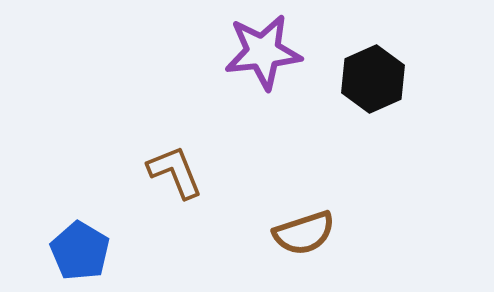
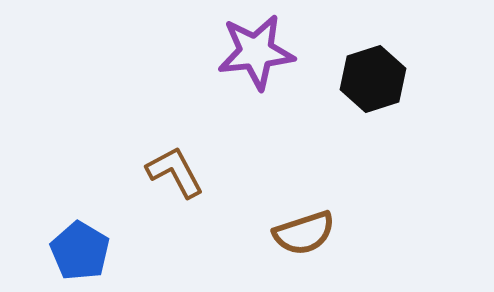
purple star: moved 7 px left
black hexagon: rotated 6 degrees clockwise
brown L-shape: rotated 6 degrees counterclockwise
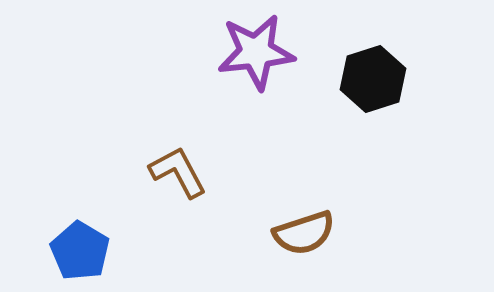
brown L-shape: moved 3 px right
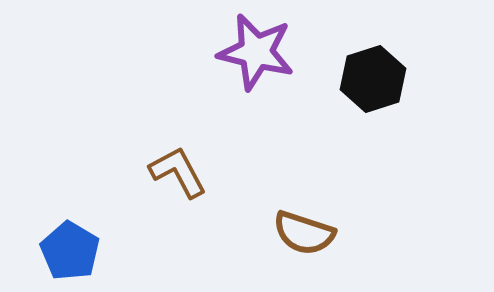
purple star: rotated 20 degrees clockwise
brown semicircle: rotated 36 degrees clockwise
blue pentagon: moved 10 px left
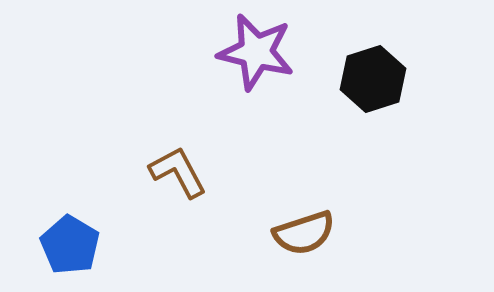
brown semicircle: rotated 36 degrees counterclockwise
blue pentagon: moved 6 px up
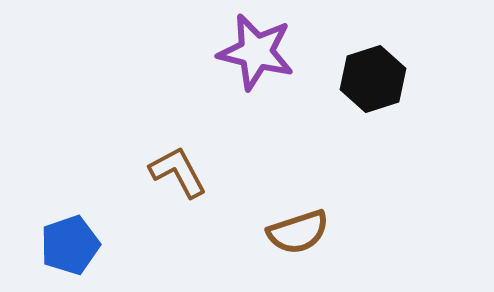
brown semicircle: moved 6 px left, 1 px up
blue pentagon: rotated 22 degrees clockwise
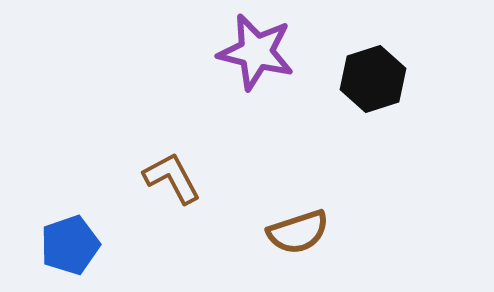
brown L-shape: moved 6 px left, 6 px down
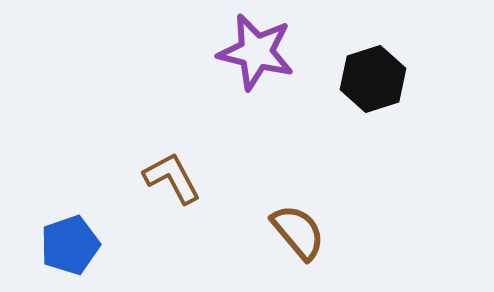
brown semicircle: rotated 112 degrees counterclockwise
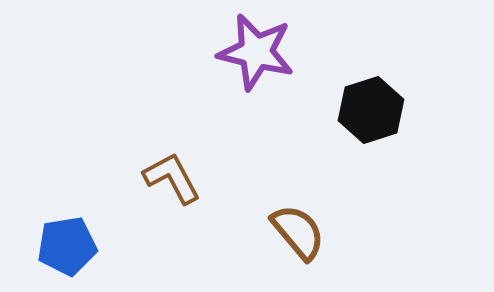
black hexagon: moved 2 px left, 31 px down
blue pentagon: moved 3 px left, 1 px down; rotated 10 degrees clockwise
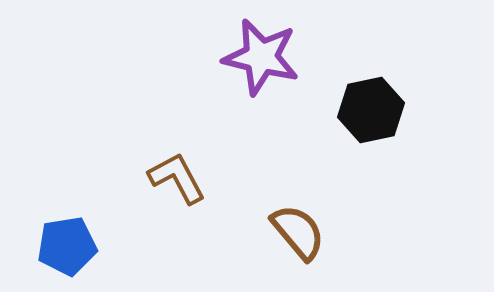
purple star: moved 5 px right, 5 px down
black hexagon: rotated 6 degrees clockwise
brown L-shape: moved 5 px right
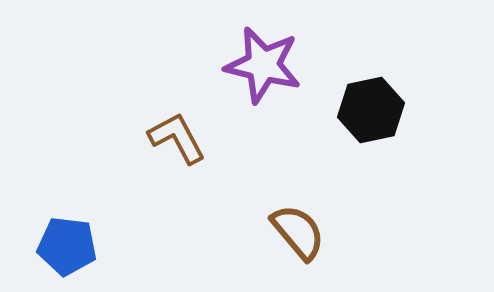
purple star: moved 2 px right, 8 px down
brown L-shape: moved 40 px up
blue pentagon: rotated 16 degrees clockwise
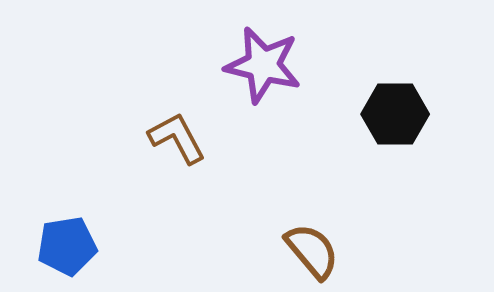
black hexagon: moved 24 px right, 4 px down; rotated 12 degrees clockwise
brown semicircle: moved 14 px right, 19 px down
blue pentagon: rotated 16 degrees counterclockwise
